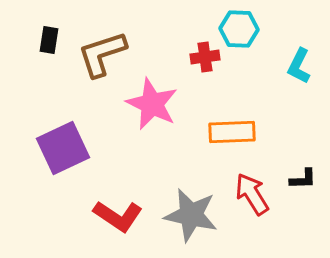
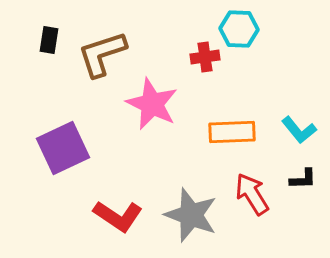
cyan L-shape: moved 64 px down; rotated 66 degrees counterclockwise
gray star: rotated 8 degrees clockwise
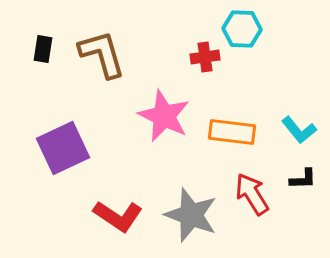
cyan hexagon: moved 3 px right
black rectangle: moved 6 px left, 9 px down
brown L-shape: rotated 92 degrees clockwise
pink star: moved 12 px right, 12 px down
orange rectangle: rotated 9 degrees clockwise
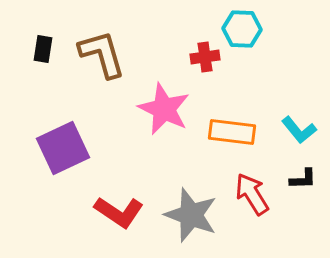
pink star: moved 7 px up
red L-shape: moved 1 px right, 4 px up
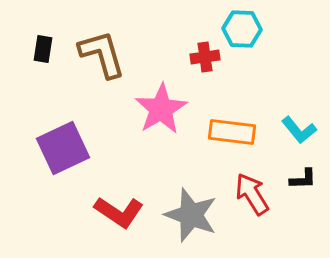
pink star: moved 3 px left; rotated 16 degrees clockwise
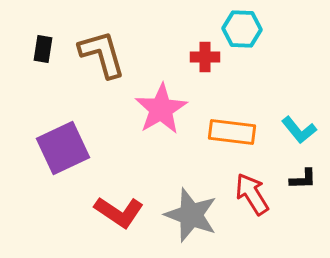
red cross: rotated 8 degrees clockwise
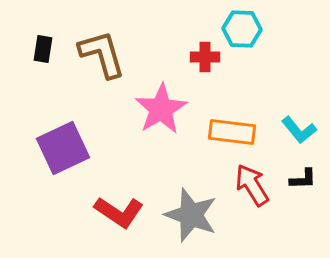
red arrow: moved 9 px up
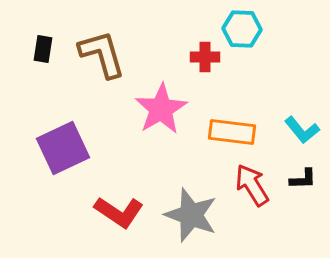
cyan L-shape: moved 3 px right
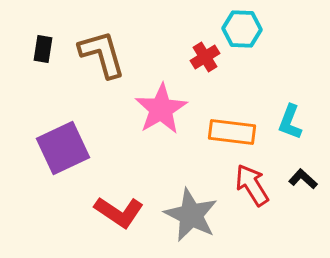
red cross: rotated 32 degrees counterclockwise
cyan L-shape: moved 12 px left, 8 px up; rotated 60 degrees clockwise
black L-shape: rotated 136 degrees counterclockwise
gray star: rotated 6 degrees clockwise
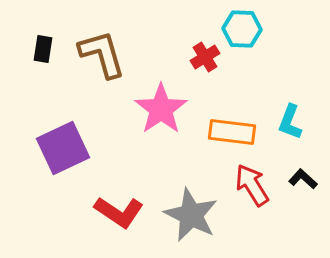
pink star: rotated 4 degrees counterclockwise
